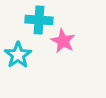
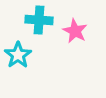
pink star: moved 12 px right, 10 px up
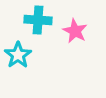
cyan cross: moved 1 px left
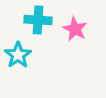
pink star: moved 2 px up
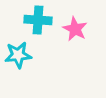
cyan star: rotated 28 degrees clockwise
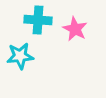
cyan star: moved 2 px right, 1 px down
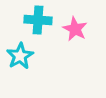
cyan star: rotated 24 degrees counterclockwise
